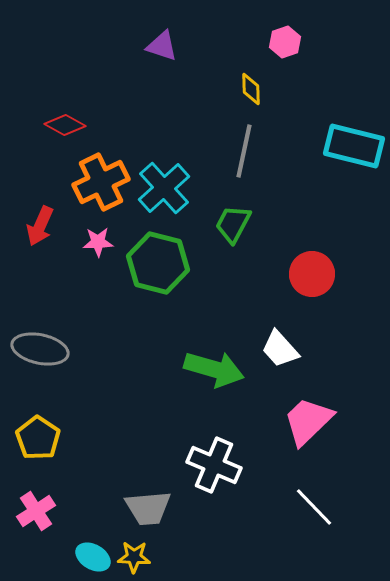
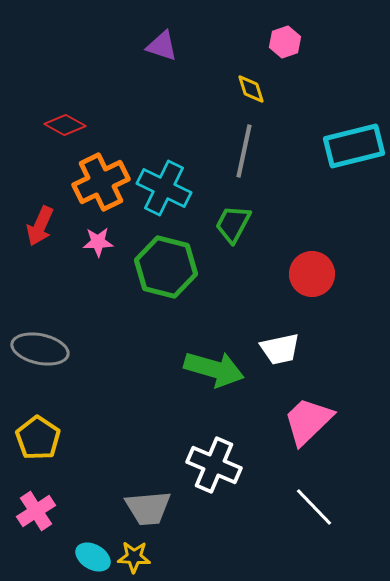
yellow diamond: rotated 16 degrees counterclockwise
cyan rectangle: rotated 28 degrees counterclockwise
cyan cross: rotated 22 degrees counterclockwise
green hexagon: moved 8 px right, 4 px down
white trapezoid: rotated 60 degrees counterclockwise
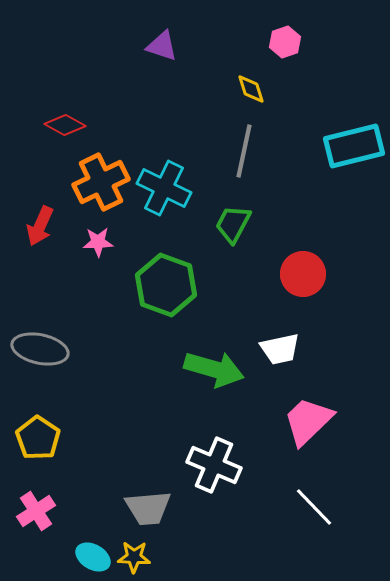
green hexagon: moved 18 px down; rotated 6 degrees clockwise
red circle: moved 9 px left
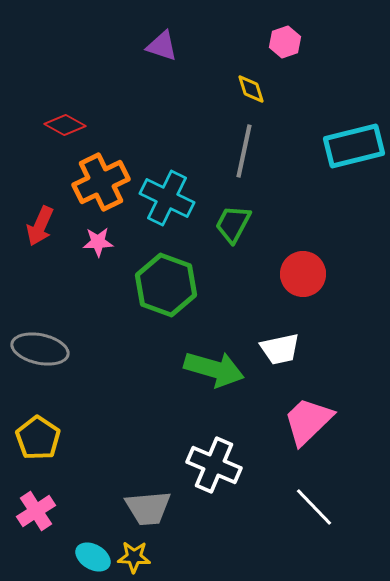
cyan cross: moved 3 px right, 10 px down
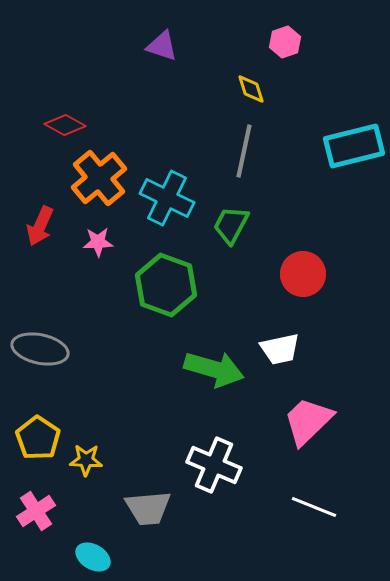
orange cross: moved 2 px left, 4 px up; rotated 14 degrees counterclockwise
green trapezoid: moved 2 px left, 1 px down
white line: rotated 24 degrees counterclockwise
yellow star: moved 48 px left, 97 px up
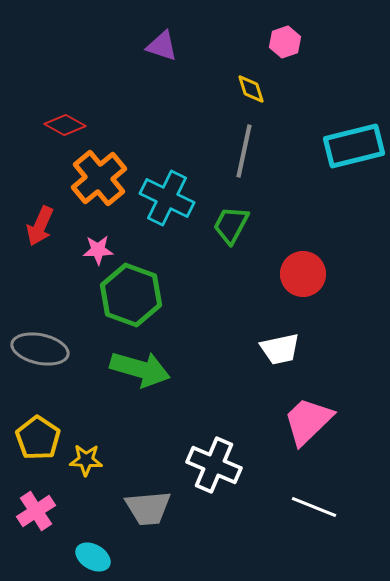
pink star: moved 8 px down
green hexagon: moved 35 px left, 10 px down
green arrow: moved 74 px left
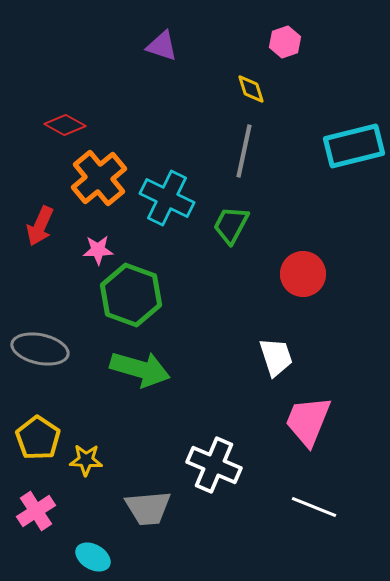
white trapezoid: moved 4 px left, 8 px down; rotated 96 degrees counterclockwise
pink trapezoid: rotated 24 degrees counterclockwise
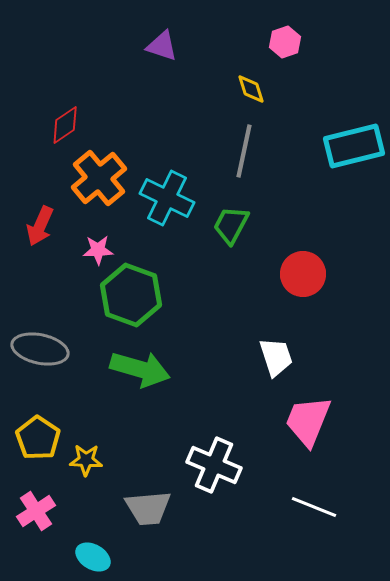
red diamond: rotated 63 degrees counterclockwise
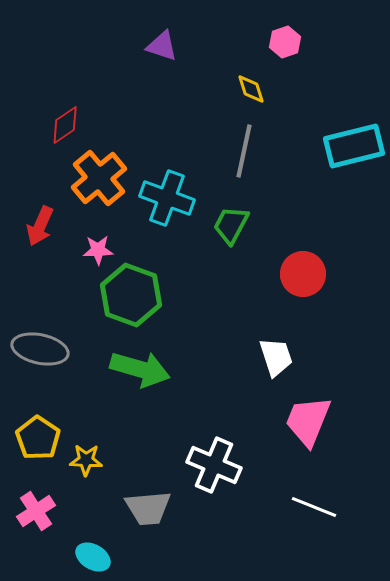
cyan cross: rotated 6 degrees counterclockwise
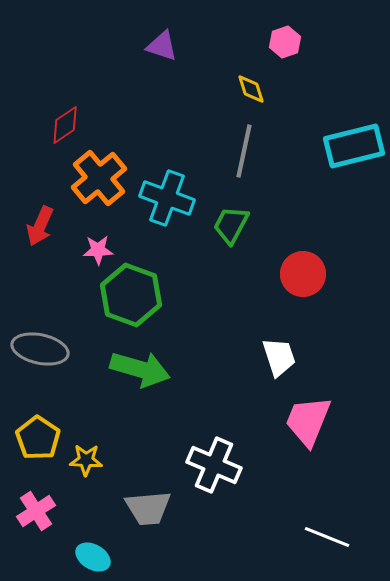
white trapezoid: moved 3 px right
white line: moved 13 px right, 30 px down
